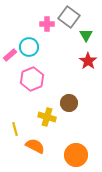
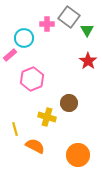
green triangle: moved 1 px right, 5 px up
cyan circle: moved 5 px left, 9 px up
orange circle: moved 2 px right
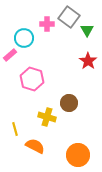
pink hexagon: rotated 20 degrees counterclockwise
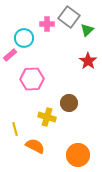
green triangle: rotated 16 degrees clockwise
pink hexagon: rotated 20 degrees counterclockwise
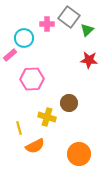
red star: moved 1 px right, 1 px up; rotated 30 degrees counterclockwise
yellow line: moved 4 px right, 1 px up
orange semicircle: rotated 126 degrees clockwise
orange circle: moved 1 px right, 1 px up
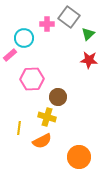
green triangle: moved 1 px right, 4 px down
brown circle: moved 11 px left, 6 px up
yellow line: rotated 24 degrees clockwise
orange semicircle: moved 7 px right, 5 px up
orange circle: moved 3 px down
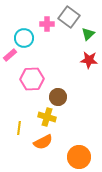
orange semicircle: moved 1 px right, 1 px down
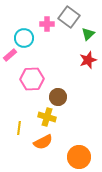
red star: moved 1 px left; rotated 24 degrees counterclockwise
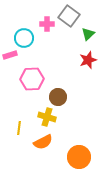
gray square: moved 1 px up
pink rectangle: rotated 24 degrees clockwise
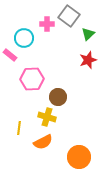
pink rectangle: rotated 56 degrees clockwise
